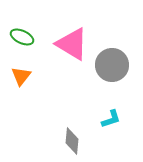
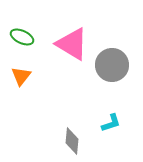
cyan L-shape: moved 4 px down
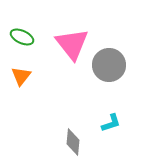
pink triangle: rotated 21 degrees clockwise
gray circle: moved 3 px left
gray diamond: moved 1 px right, 1 px down
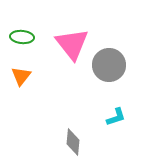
green ellipse: rotated 20 degrees counterclockwise
cyan L-shape: moved 5 px right, 6 px up
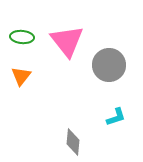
pink triangle: moved 5 px left, 3 px up
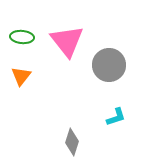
gray diamond: moved 1 px left; rotated 12 degrees clockwise
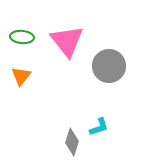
gray circle: moved 1 px down
cyan L-shape: moved 17 px left, 10 px down
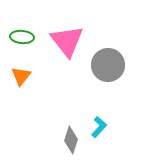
gray circle: moved 1 px left, 1 px up
cyan L-shape: rotated 30 degrees counterclockwise
gray diamond: moved 1 px left, 2 px up
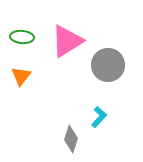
pink triangle: rotated 36 degrees clockwise
cyan L-shape: moved 10 px up
gray diamond: moved 1 px up
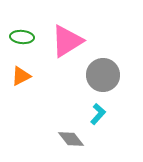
gray circle: moved 5 px left, 10 px down
orange triangle: rotated 25 degrees clockwise
cyan L-shape: moved 1 px left, 3 px up
gray diamond: rotated 56 degrees counterclockwise
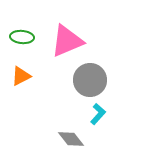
pink triangle: rotated 9 degrees clockwise
gray circle: moved 13 px left, 5 px down
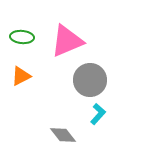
gray diamond: moved 8 px left, 4 px up
